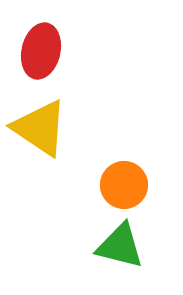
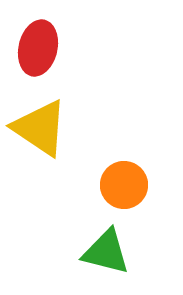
red ellipse: moved 3 px left, 3 px up
green triangle: moved 14 px left, 6 px down
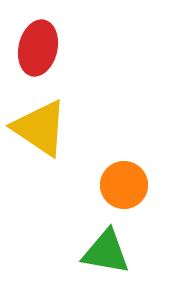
green triangle: rotated 4 degrees counterclockwise
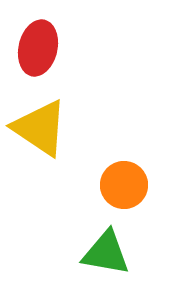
green triangle: moved 1 px down
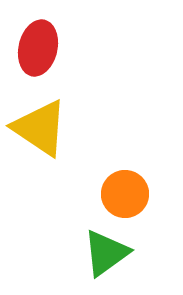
orange circle: moved 1 px right, 9 px down
green triangle: rotated 46 degrees counterclockwise
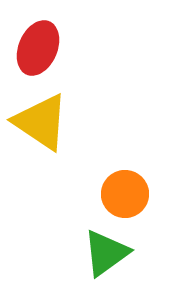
red ellipse: rotated 10 degrees clockwise
yellow triangle: moved 1 px right, 6 px up
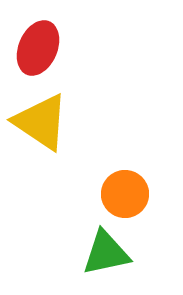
green triangle: rotated 24 degrees clockwise
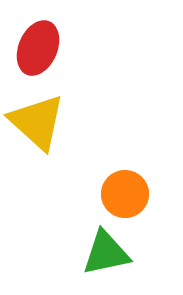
yellow triangle: moved 4 px left; rotated 8 degrees clockwise
